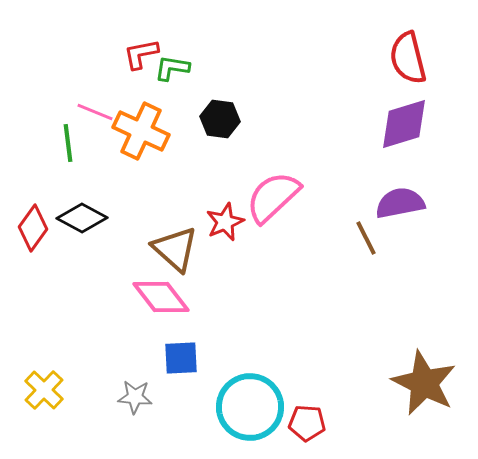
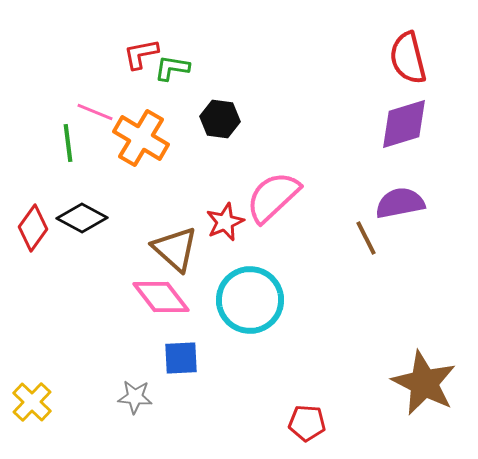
orange cross: moved 7 px down; rotated 6 degrees clockwise
yellow cross: moved 12 px left, 12 px down
cyan circle: moved 107 px up
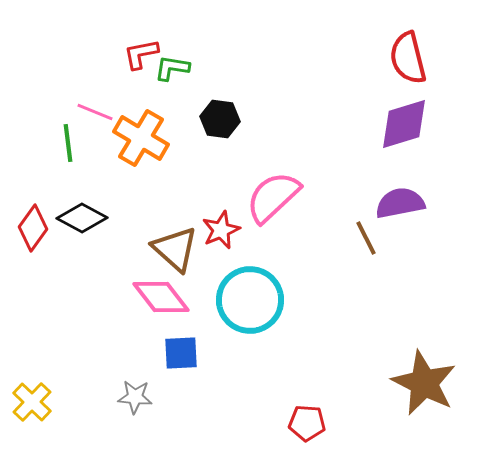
red star: moved 4 px left, 8 px down
blue square: moved 5 px up
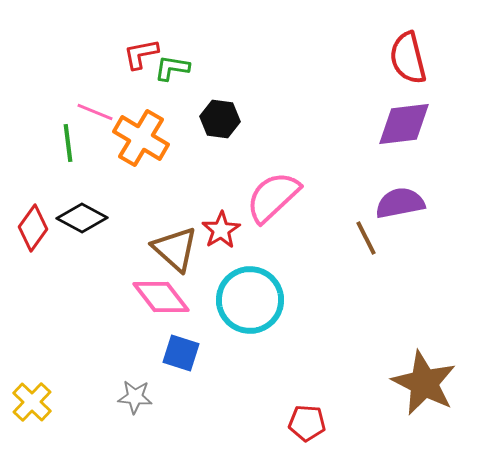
purple diamond: rotated 10 degrees clockwise
red star: rotated 9 degrees counterclockwise
blue square: rotated 21 degrees clockwise
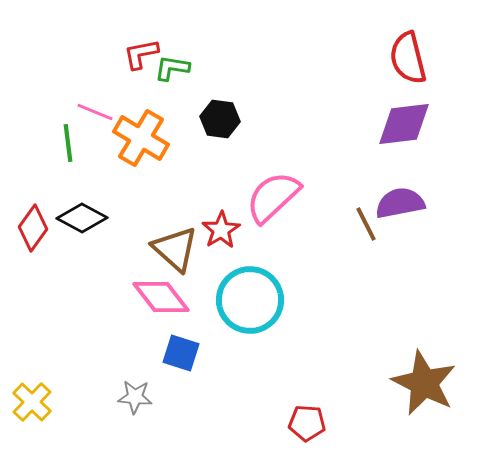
brown line: moved 14 px up
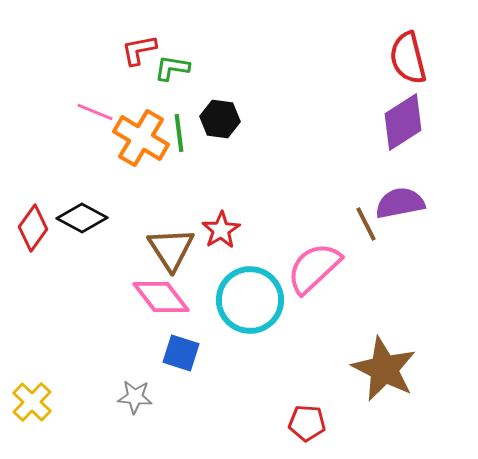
red L-shape: moved 2 px left, 4 px up
purple diamond: moved 1 px left, 2 px up; rotated 26 degrees counterclockwise
green line: moved 111 px right, 10 px up
pink semicircle: moved 41 px right, 71 px down
brown triangle: moved 4 px left; rotated 15 degrees clockwise
brown star: moved 40 px left, 14 px up
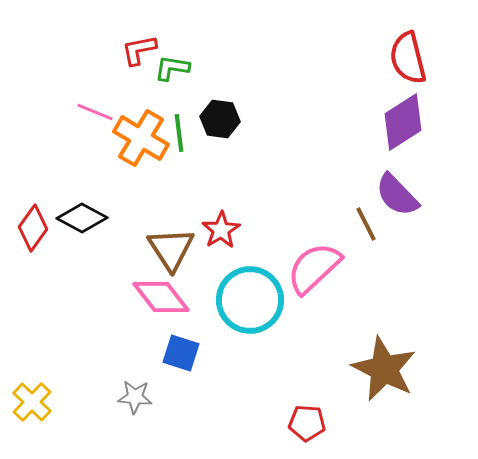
purple semicircle: moved 3 px left, 8 px up; rotated 123 degrees counterclockwise
